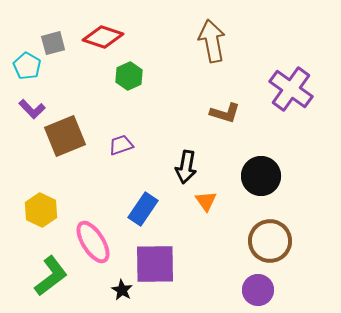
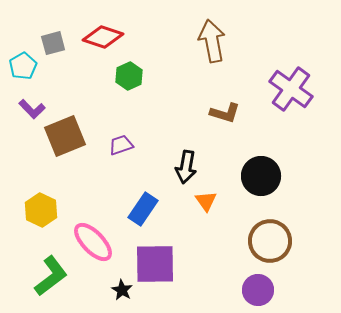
cyan pentagon: moved 4 px left; rotated 12 degrees clockwise
pink ellipse: rotated 12 degrees counterclockwise
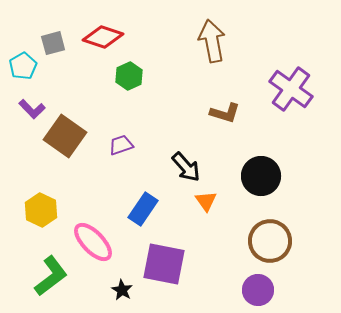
brown square: rotated 33 degrees counterclockwise
black arrow: rotated 52 degrees counterclockwise
purple square: moved 9 px right; rotated 12 degrees clockwise
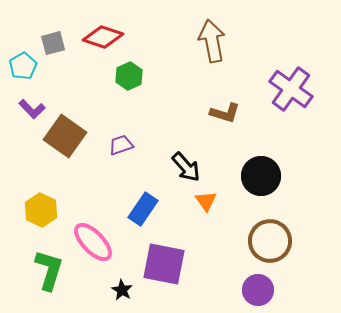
green L-shape: moved 2 px left, 6 px up; rotated 36 degrees counterclockwise
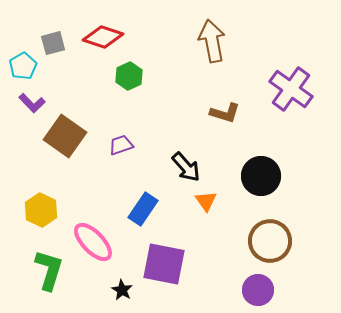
purple L-shape: moved 6 px up
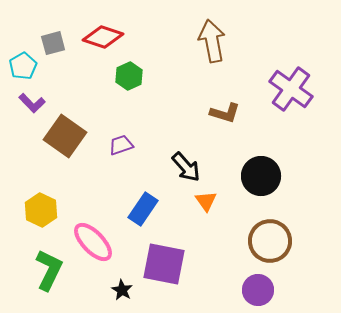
green L-shape: rotated 9 degrees clockwise
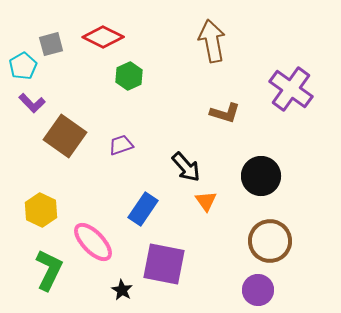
red diamond: rotated 9 degrees clockwise
gray square: moved 2 px left, 1 px down
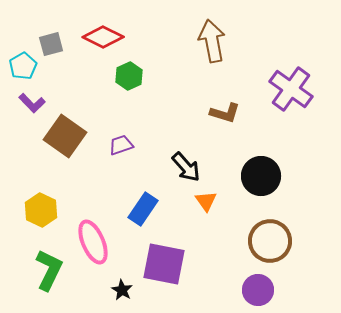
pink ellipse: rotated 21 degrees clockwise
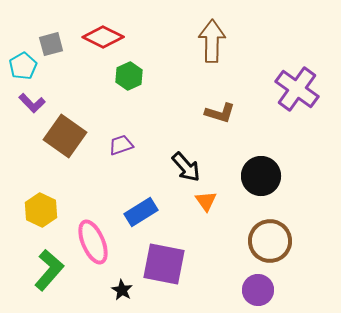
brown arrow: rotated 12 degrees clockwise
purple cross: moved 6 px right
brown L-shape: moved 5 px left
blue rectangle: moved 2 px left, 3 px down; rotated 24 degrees clockwise
green L-shape: rotated 15 degrees clockwise
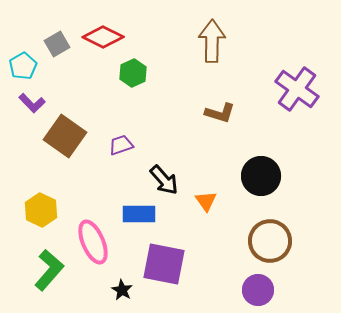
gray square: moved 6 px right; rotated 15 degrees counterclockwise
green hexagon: moved 4 px right, 3 px up
black arrow: moved 22 px left, 13 px down
blue rectangle: moved 2 px left, 2 px down; rotated 32 degrees clockwise
